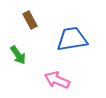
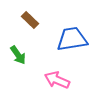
brown rectangle: rotated 18 degrees counterclockwise
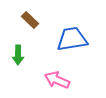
green arrow: rotated 36 degrees clockwise
